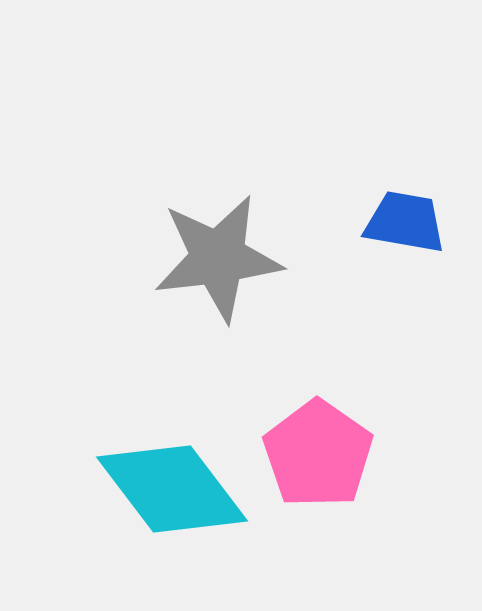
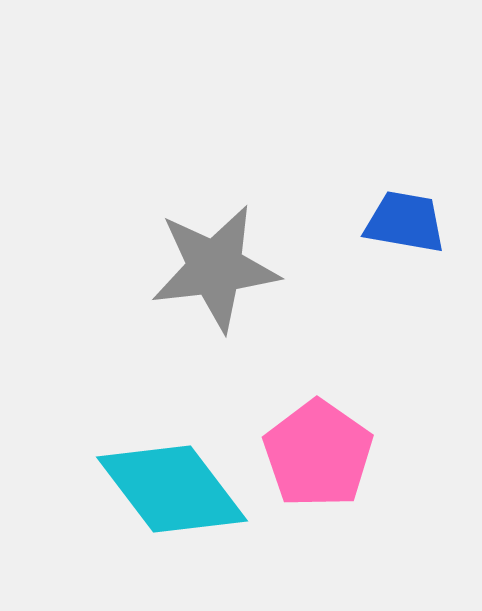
gray star: moved 3 px left, 10 px down
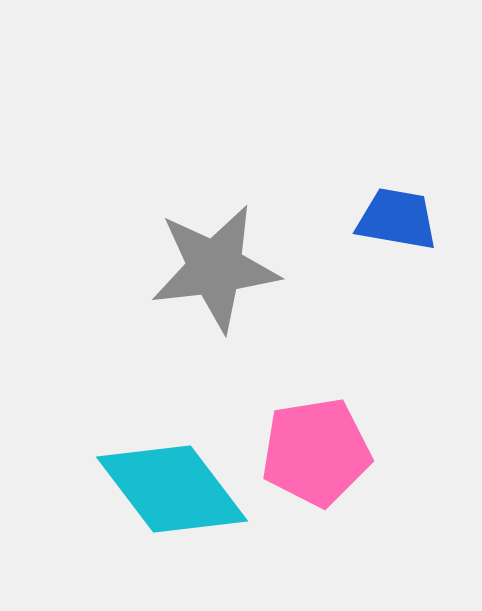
blue trapezoid: moved 8 px left, 3 px up
pink pentagon: moved 2 px left, 2 px up; rotated 28 degrees clockwise
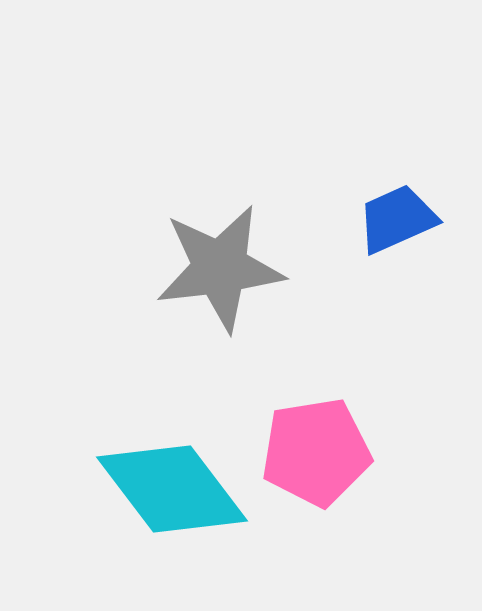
blue trapezoid: rotated 34 degrees counterclockwise
gray star: moved 5 px right
